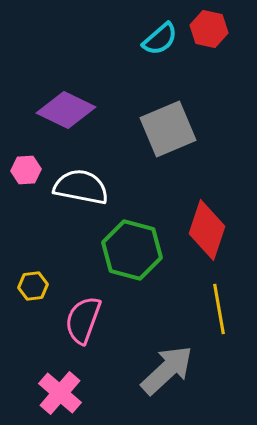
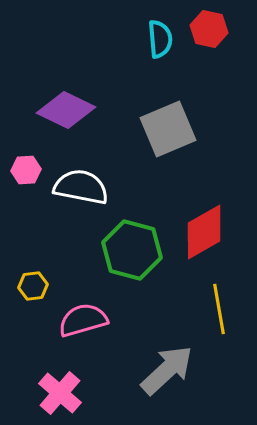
cyan semicircle: rotated 54 degrees counterclockwise
red diamond: moved 3 px left, 2 px down; rotated 42 degrees clockwise
pink semicircle: rotated 54 degrees clockwise
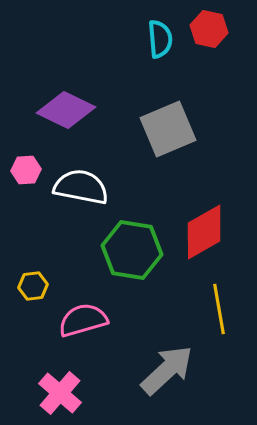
green hexagon: rotated 6 degrees counterclockwise
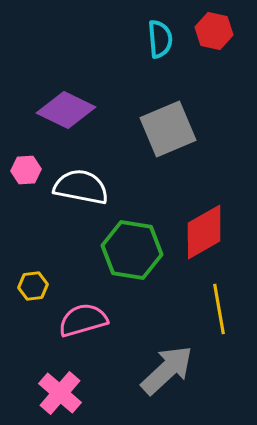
red hexagon: moved 5 px right, 2 px down
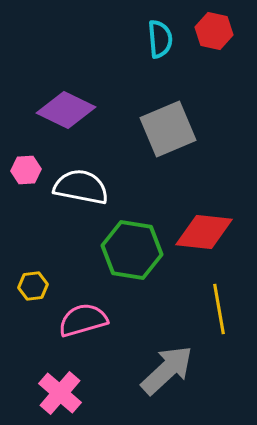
red diamond: rotated 36 degrees clockwise
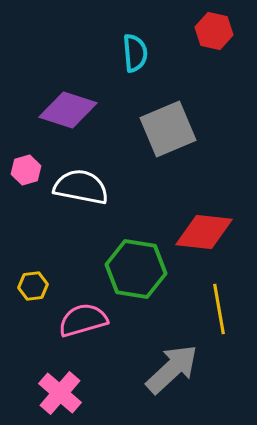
cyan semicircle: moved 25 px left, 14 px down
purple diamond: moved 2 px right; rotated 8 degrees counterclockwise
pink hexagon: rotated 12 degrees counterclockwise
green hexagon: moved 4 px right, 19 px down
gray arrow: moved 5 px right, 1 px up
